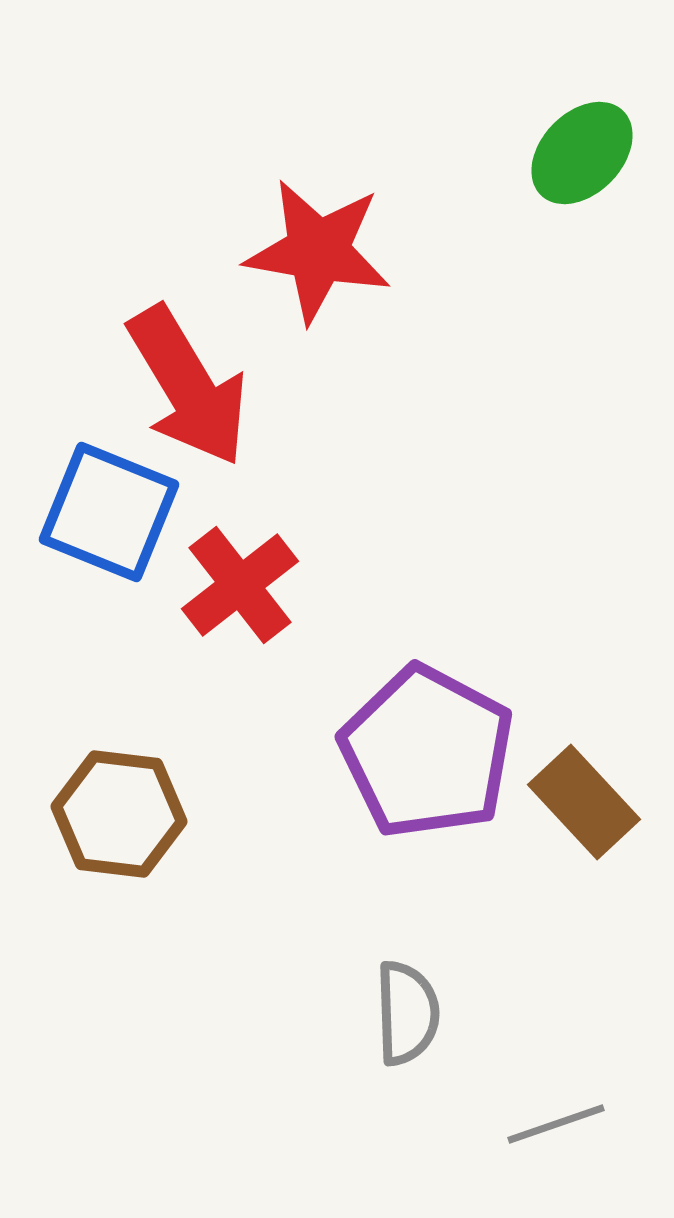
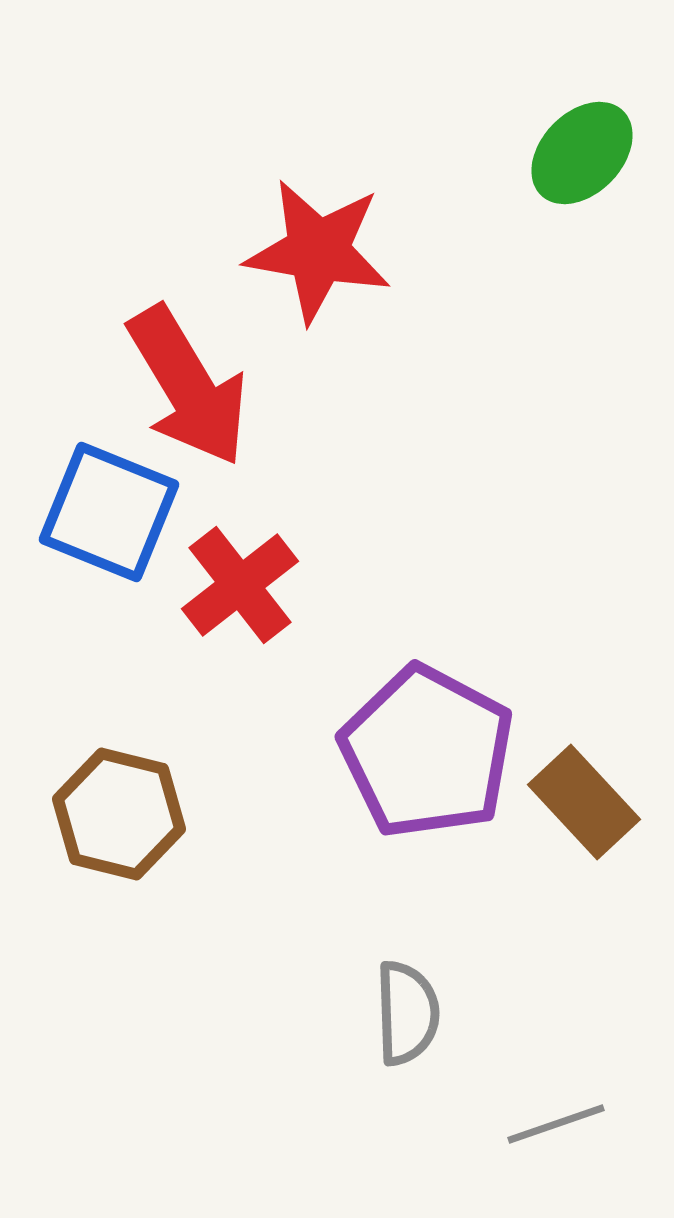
brown hexagon: rotated 7 degrees clockwise
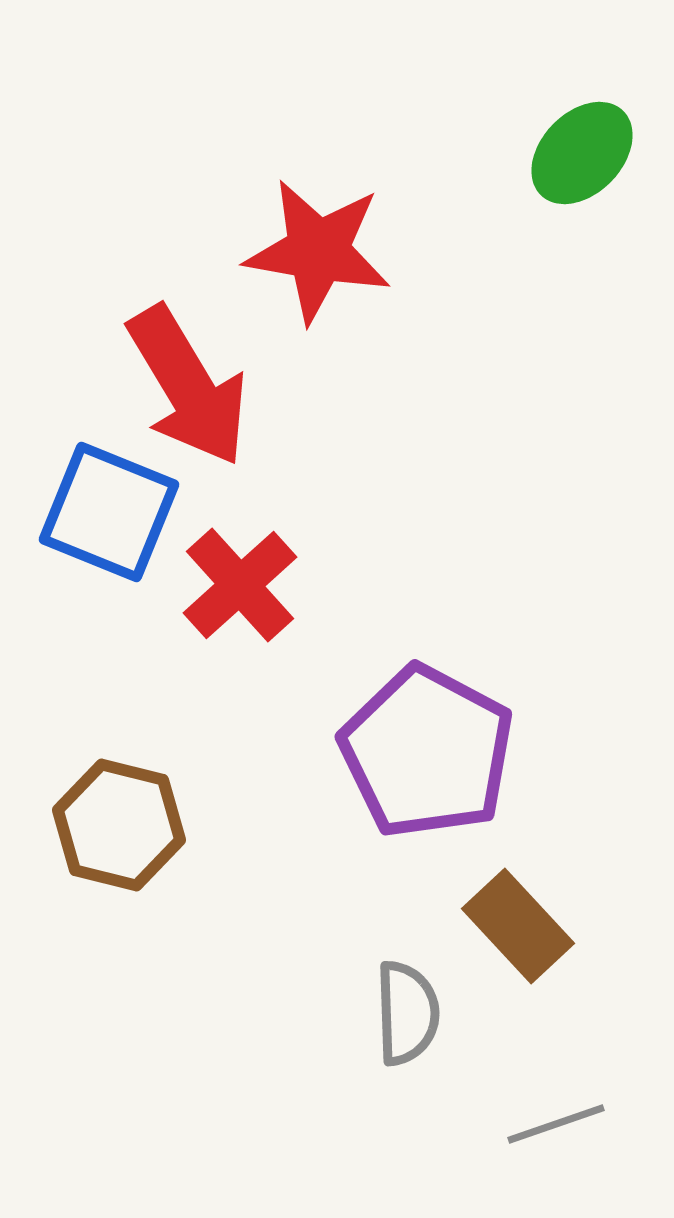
red cross: rotated 4 degrees counterclockwise
brown rectangle: moved 66 px left, 124 px down
brown hexagon: moved 11 px down
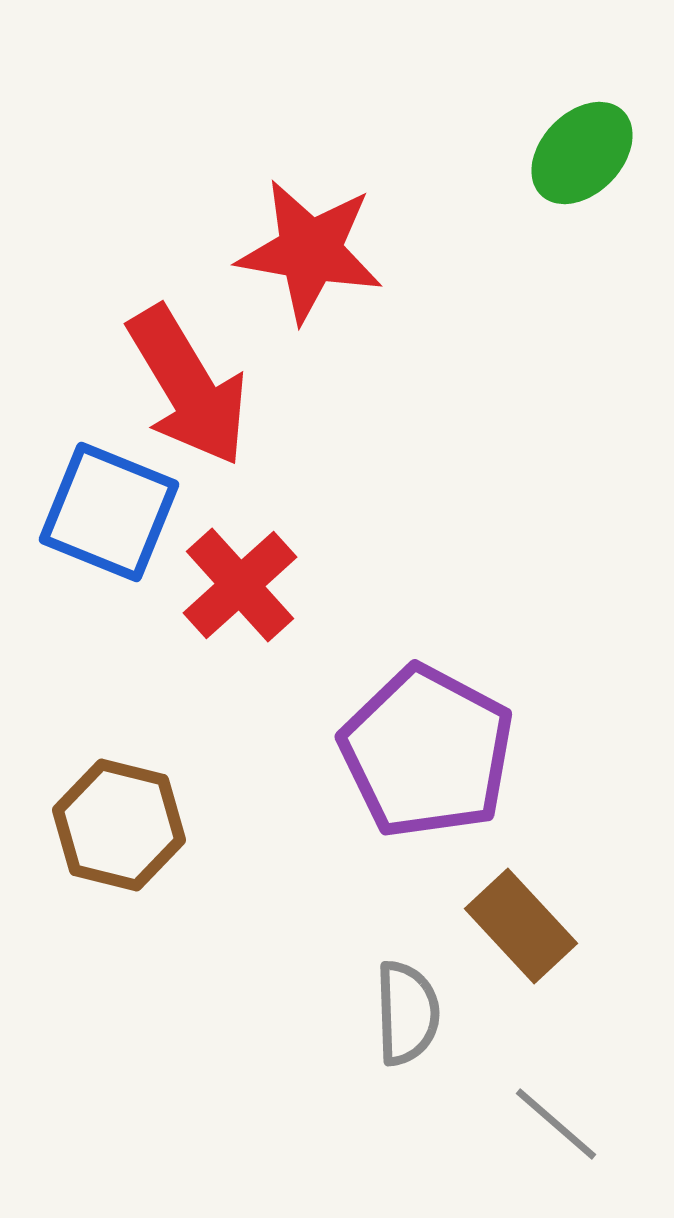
red star: moved 8 px left
brown rectangle: moved 3 px right
gray line: rotated 60 degrees clockwise
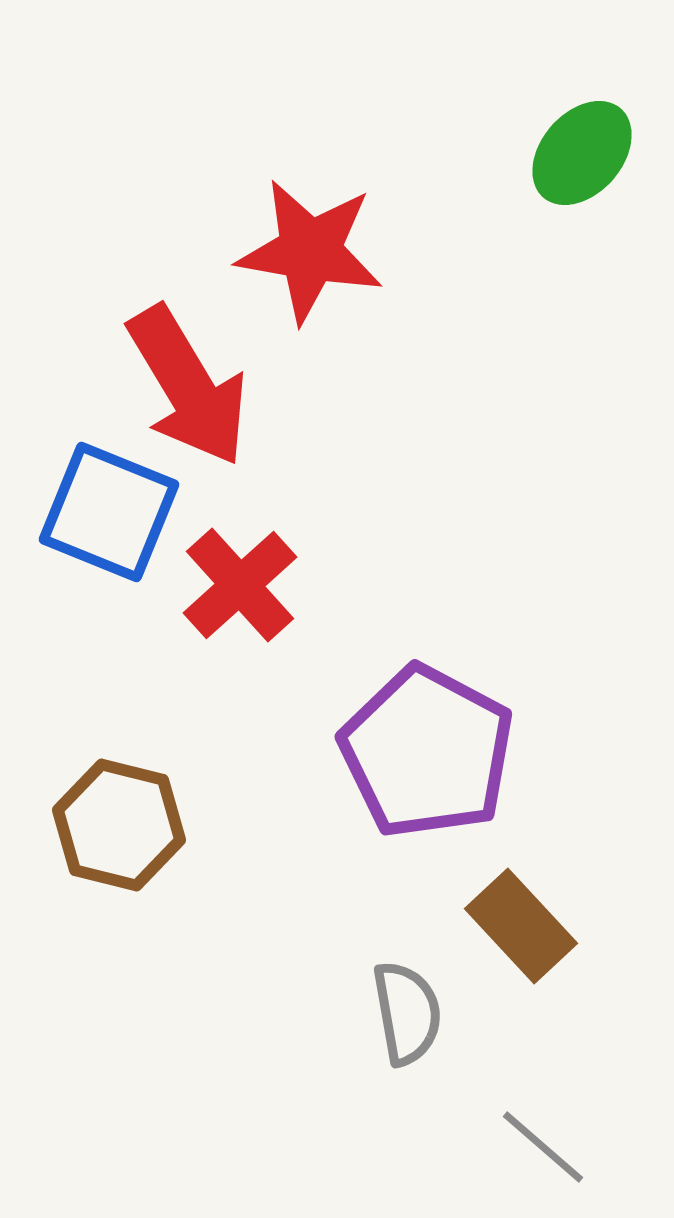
green ellipse: rotated 3 degrees counterclockwise
gray semicircle: rotated 8 degrees counterclockwise
gray line: moved 13 px left, 23 px down
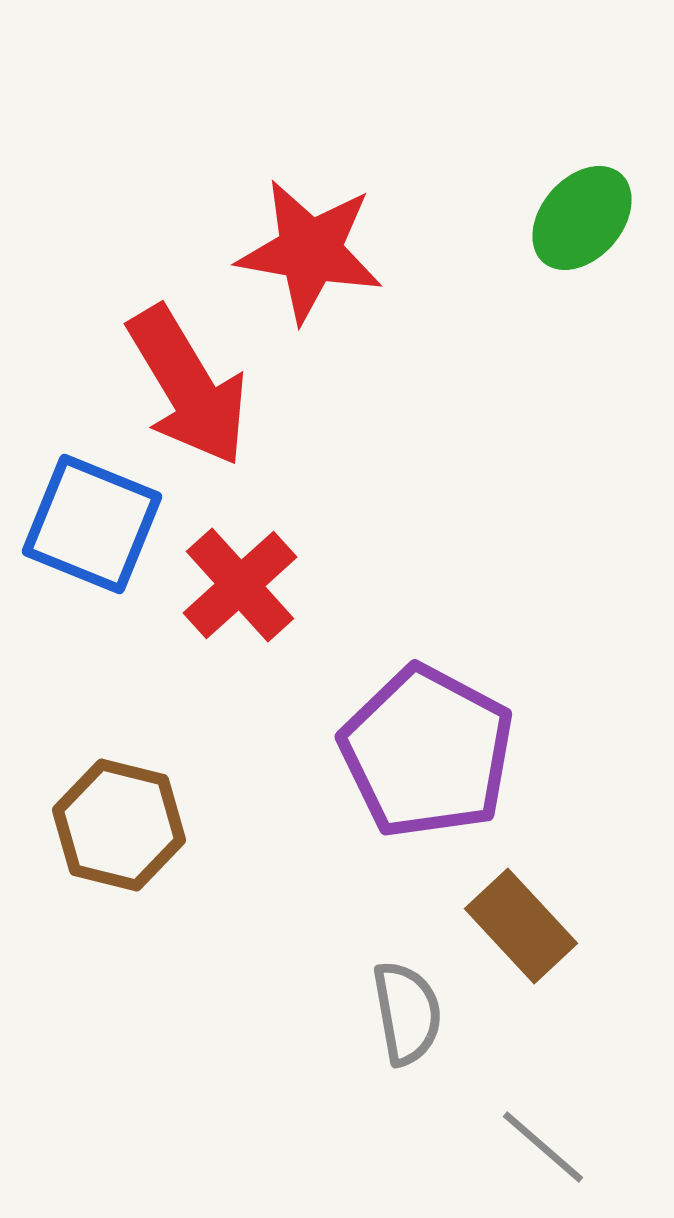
green ellipse: moved 65 px down
blue square: moved 17 px left, 12 px down
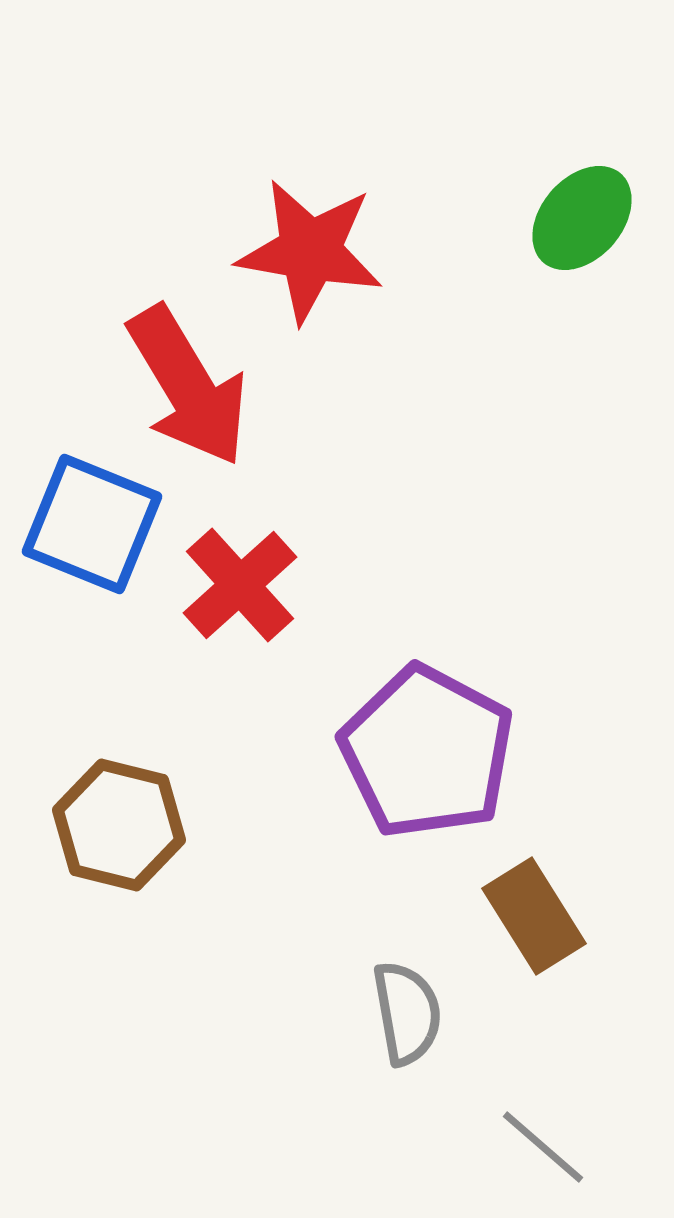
brown rectangle: moved 13 px right, 10 px up; rotated 11 degrees clockwise
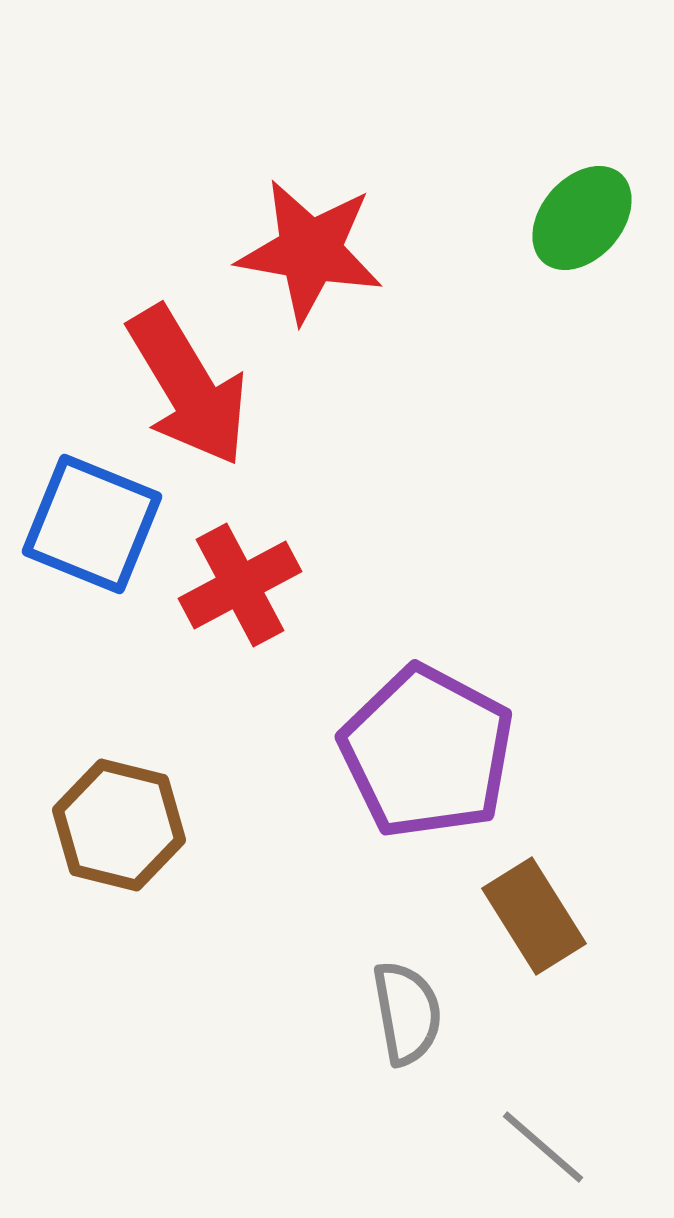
red cross: rotated 14 degrees clockwise
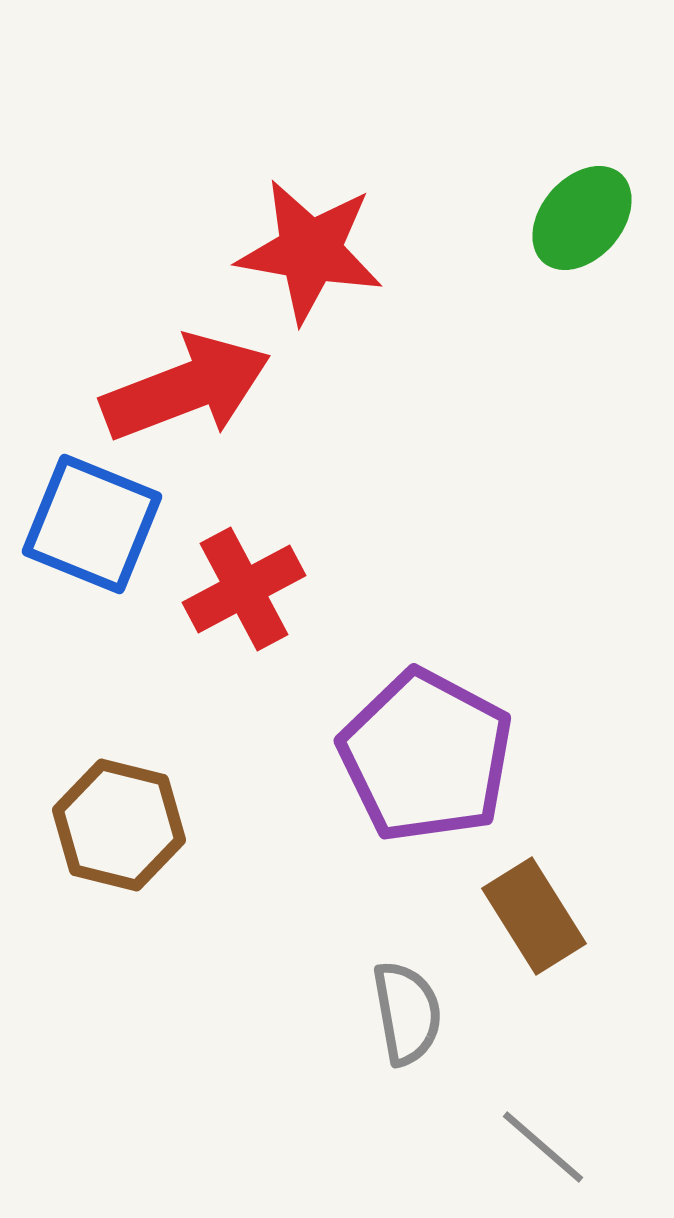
red arrow: moved 2 px left, 2 px down; rotated 80 degrees counterclockwise
red cross: moved 4 px right, 4 px down
purple pentagon: moved 1 px left, 4 px down
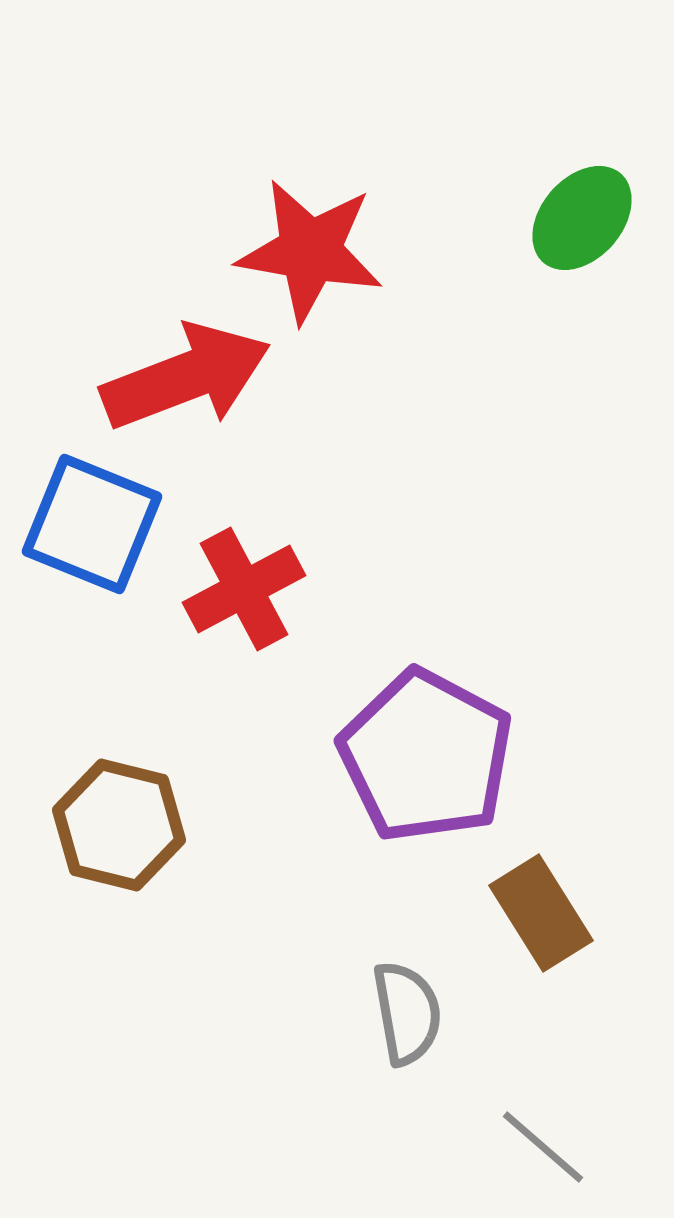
red arrow: moved 11 px up
brown rectangle: moved 7 px right, 3 px up
